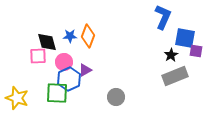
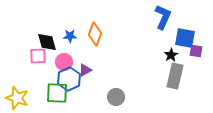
orange diamond: moved 7 px right, 2 px up
gray rectangle: rotated 55 degrees counterclockwise
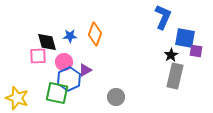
green square: rotated 10 degrees clockwise
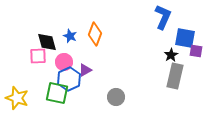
blue star: rotated 24 degrees clockwise
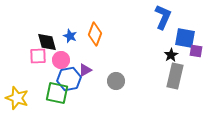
pink circle: moved 3 px left, 2 px up
blue hexagon: rotated 15 degrees clockwise
gray circle: moved 16 px up
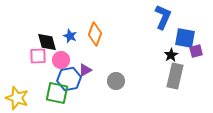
purple square: rotated 24 degrees counterclockwise
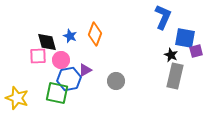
black star: rotated 16 degrees counterclockwise
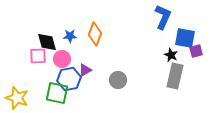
blue star: rotated 24 degrees counterclockwise
pink circle: moved 1 px right, 1 px up
gray circle: moved 2 px right, 1 px up
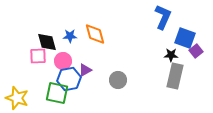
orange diamond: rotated 35 degrees counterclockwise
blue square: rotated 10 degrees clockwise
purple square: rotated 24 degrees counterclockwise
black star: rotated 24 degrees counterclockwise
pink circle: moved 1 px right, 2 px down
